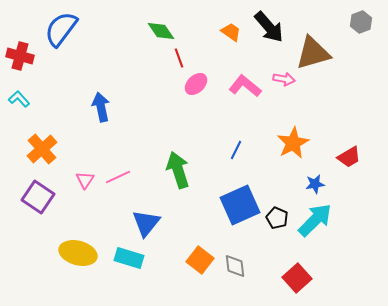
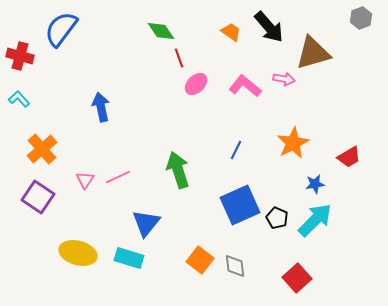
gray hexagon: moved 4 px up
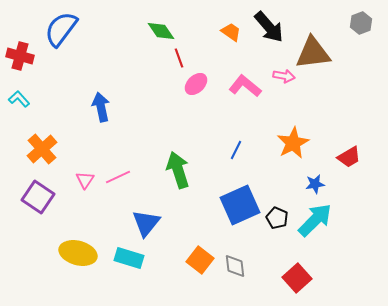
gray hexagon: moved 5 px down
brown triangle: rotated 9 degrees clockwise
pink arrow: moved 3 px up
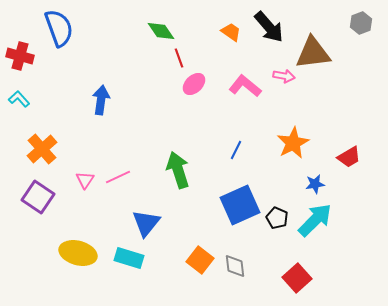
blue semicircle: moved 2 px left, 1 px up; rotated 123 degrees clockwise
pink ellipse: moved 2 px left
blue arrow: moved 7 px up; rotated 20 degrees clockwise
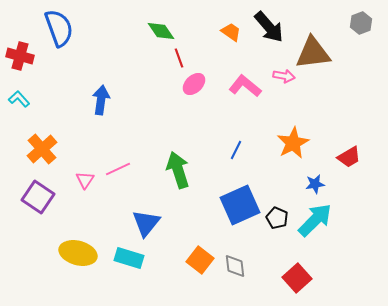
pink line: moved 8 px up
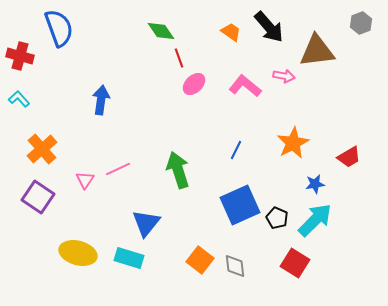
brown triangle: moved 4 px right, 2 px up
red square: moved 2 px left, 15 px up; rotated 16 degrees counterclockwise
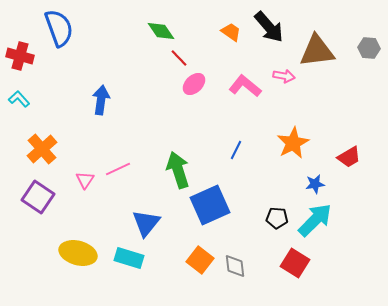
gray hexagon: moved 8 px right, 25 px down; rotated 25 degrees clockwise
red line: rotated 24 degrees counterclockwise
blue square: moved 30 px left
black pentagon: rotated 20 degrees counterclockwise
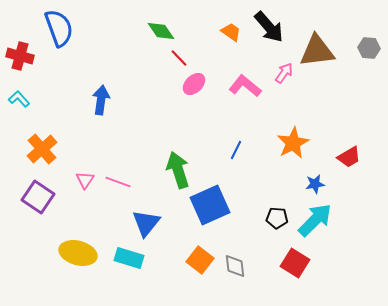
pink arrow: moved 3 px up; rotated 65 degrees counterclockwise
pink line: moved 13 px down; rotated 45 degrees clockwise
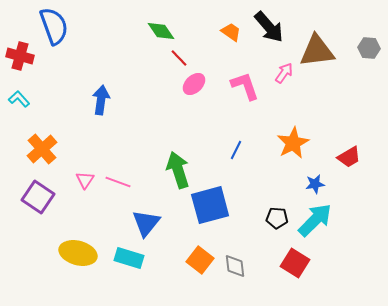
blue semicircle: moved 5 px left, 2 px up
pink L-shape: rotated 32 degrees clockwise
blue square: rotated 9 degrees clockwise
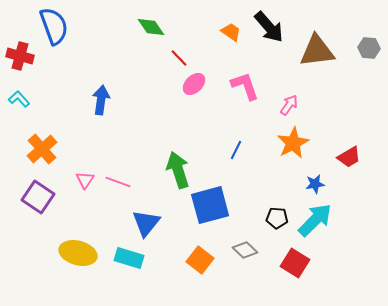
green diamond: moved 10 px left, 4 px up
pink arrow: moved 5 px right, 32 px down
gray diamond: moved 10 px right, 16 px up; rotated 40 degrees counterclockwise
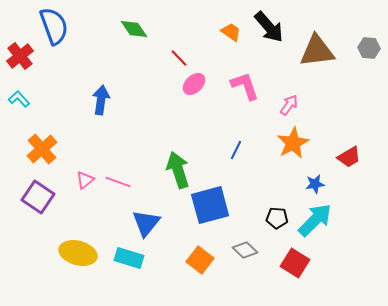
green diamond: moved 17 px left, 2 px down
red cross: rotated 36 degrees clockwise
pink triangle: rotated 18 degrees clockwise
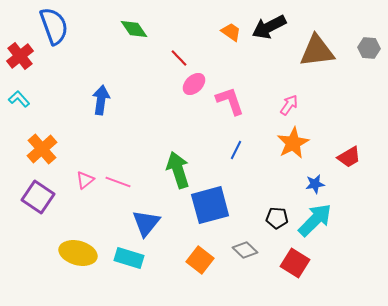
black arrow: rotated 104 degrees clockwise
pink L-shape: moved 15 px left, 15 px down
